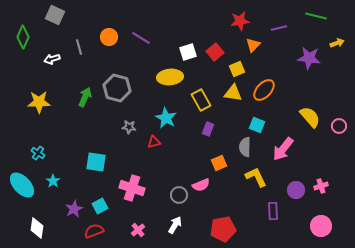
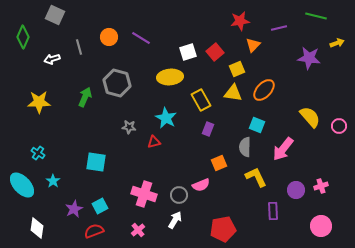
gray hexagon at (117, 88): moved 5 px up
pink cross at (132, 188): moved 12 px right, 6 px down
white arrow at (175, 225): moved 5 px up
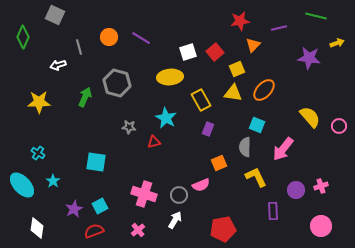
white arrow at (52, 59): moved 6 px right, 6 px down
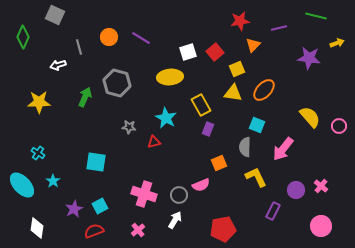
yellow rectangle at (201, 100): moved 5 px down
pink cross at (321, 186): rotated 32 degrees counterclockwise
purple rectangle at (273, 211): rotated 30 degrees clockwise
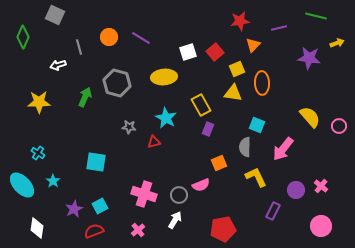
yellow ellipse at (170, 77): moved 6 px left
orange ellipse at (264, 90): moved 2 px left, 7 px up; rotated 45 degrees counterclockwise
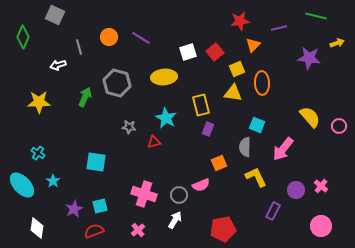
yellow rectangle at (201, 105): rotated 15 degrees clockwise
cyan square at (100, 206): rotated 14 degrees clockwise
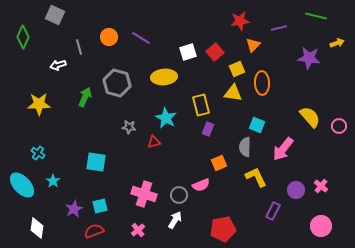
yellow star at (39, 102): moved 2 px down
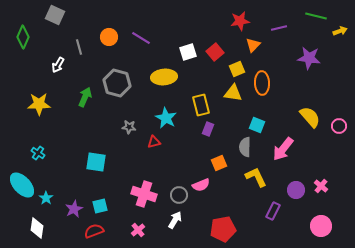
yellow arrow at (337, 43): moved 3 px right, 12 px up
white arrow at (58, 65): rotated 42 degrees counterclockwise
cyan star at (53, 181): moved 7 px left, 17 px down
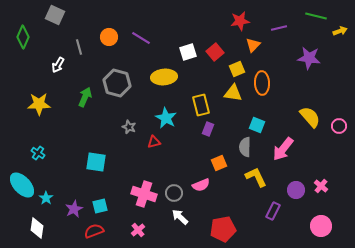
gray star at (129, 127): rotated 16 degrees clockwise
gray circle at (179, 195): moved 5 px left, 2 px up
white arrow at (175, 220): moved 5 px right, 3 px up; rotated 78 degrees counterclockwise
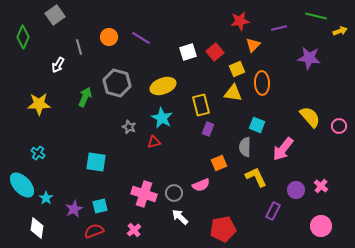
gray square at (55, 15): rotated 30 degrees clockwise
yellow ellipse at (164, 77): moved 1 px left, 9 px down; rotated 15 degrees counterclockwise
cyan star at (166, 118): moved 4 px left
pink cross at (138, 230): moved 4 px left
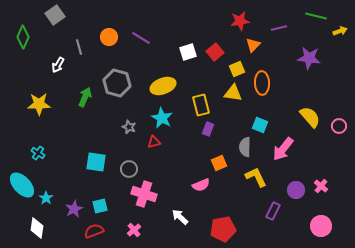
cyan square at (257, 125): moved 3 px right
gray circle at (174, 193): moved 45 px left, 24 px up
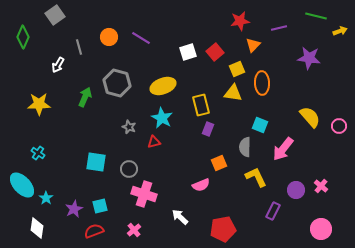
pink circle at (321, 226): moved 3 px down
